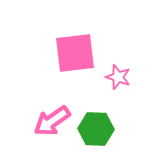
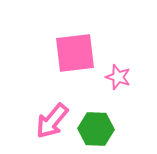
pink arrow: rotated 15 degrees counterclockwise
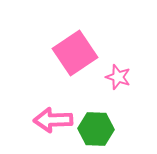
pink square: rotated 27 degrees counterclockwise
pink arrow: moved 1 px right, 1 px up; rotated 48 degrees clockwise
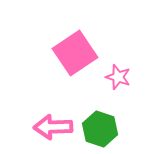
pink arrow: moved 7 px down
green hexagon: moved 4 px right; rotated 16 degrees clockwise
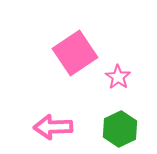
pink star: rotated 15 degrees clockwise
green hexagon: moved 20 px right; rotated 16 degrees clockwise
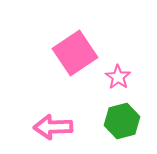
green hexagon: moved 2 px right, 8 px up; rotated 12 degrees clockwise
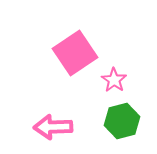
pink star: moved 4 px left, 3 px down
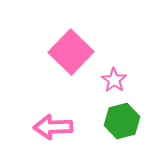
pink square: moved 4 px left, 1 px up; rotated 12 degrees counterclockwise
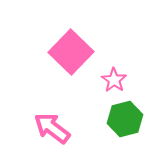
green hexagon: moved 3 px right, 2 px up
pink arrow: moved 1 px left, 1 px down; rotated 39 degrees clockwise
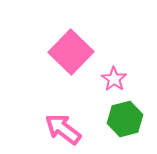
pink star: moved 1 px up
pink arrow: moved 11 px right, 1 px down
